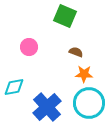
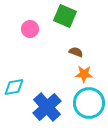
pink circle: moved 1 px right, 18 px up
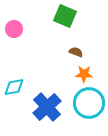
pink circle: moved 16 px left
